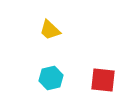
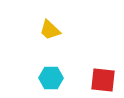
cyan hexagon: rotated 15 degrees clockwise
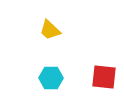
red square: moved 1 px right, 3 px up
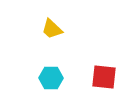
yellow trapezoid: moved 2 px right, 1 px up
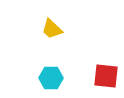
red square: moved 2 px right, 1 px up
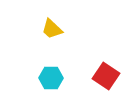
red square: rotated 28 degrees clockwise
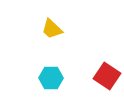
red square: moved 1 px right
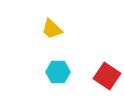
cyan hexagon: moved 7 px right, 6 px up
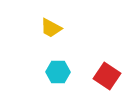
yellow trapezoid: moved 1 px left, 1 px up; rotated 15 degrees counterclockwise
